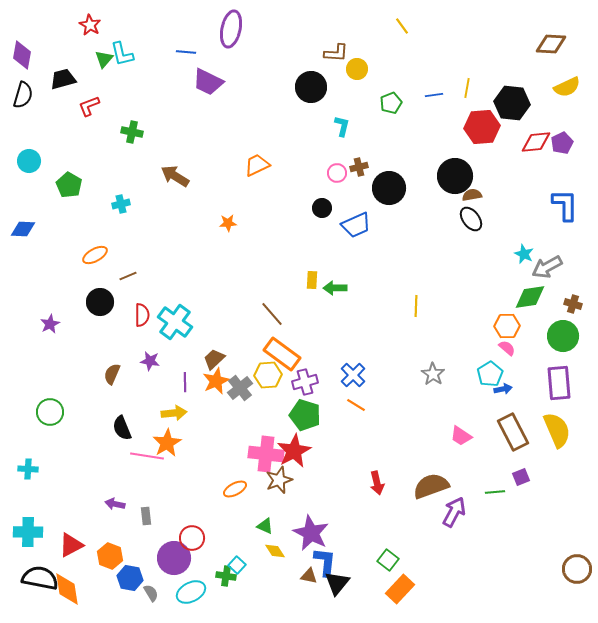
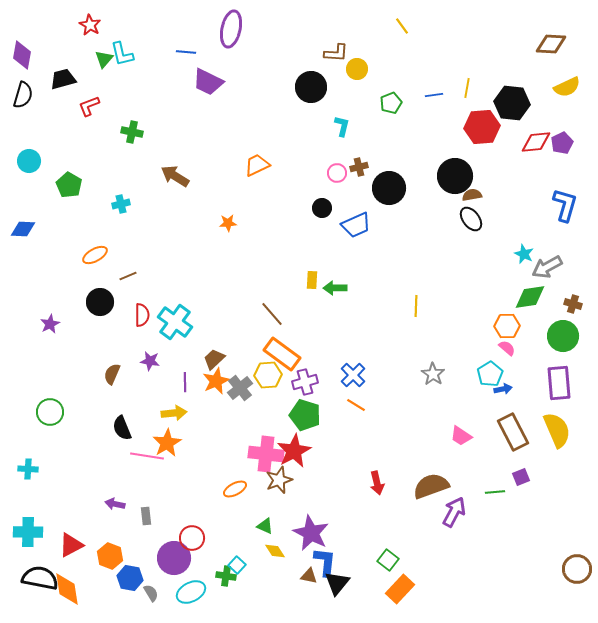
blue L-shape at (565, 205): rotated 16 degrees clockwise
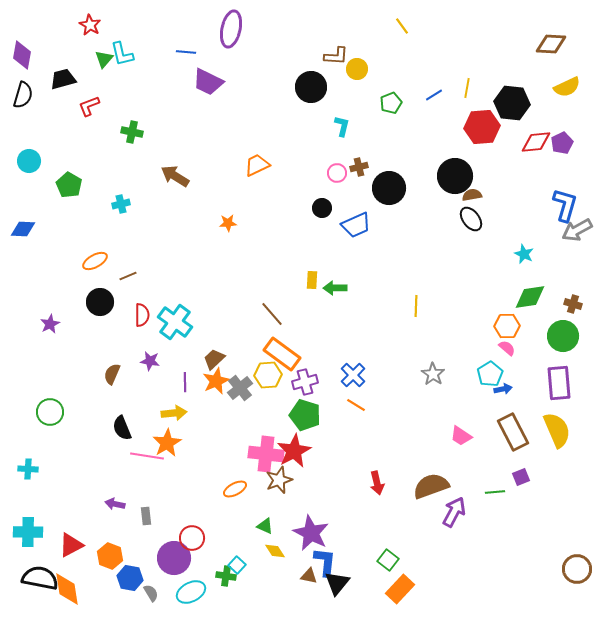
brown L-shape at (336, 53): moved 3 px down
blue line at (434, 95): rotated 24 degrees counterclockwise
orange ellipse at (95, 255): moved 6 px down
gray arrow at (547, 267): moved 30 px right, 37 px up
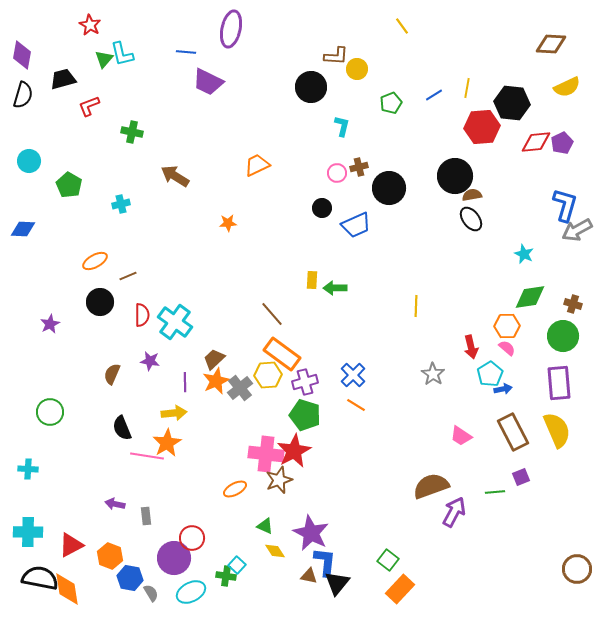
red arrow at (377, 483): moved 94 px right, 136 px up
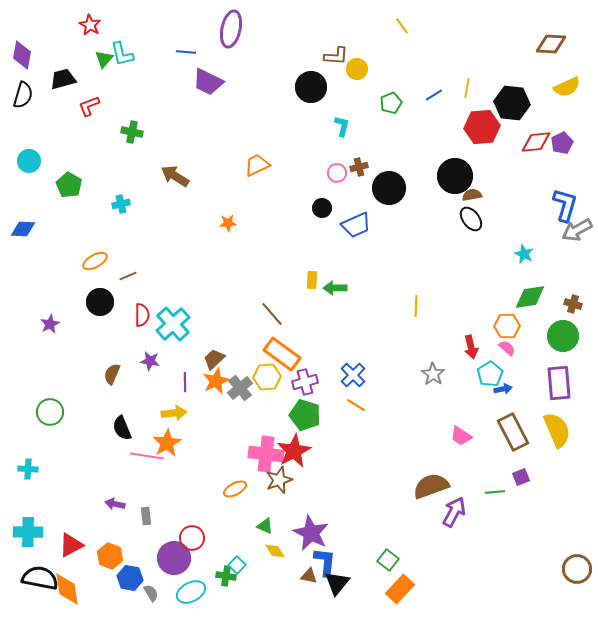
cyan cross at (175, 322): moved 2 px left, 2 px down; rotated 12 degrees clockwise
yellow hexagon at (268, 375): moved 1 px left, 2 px down
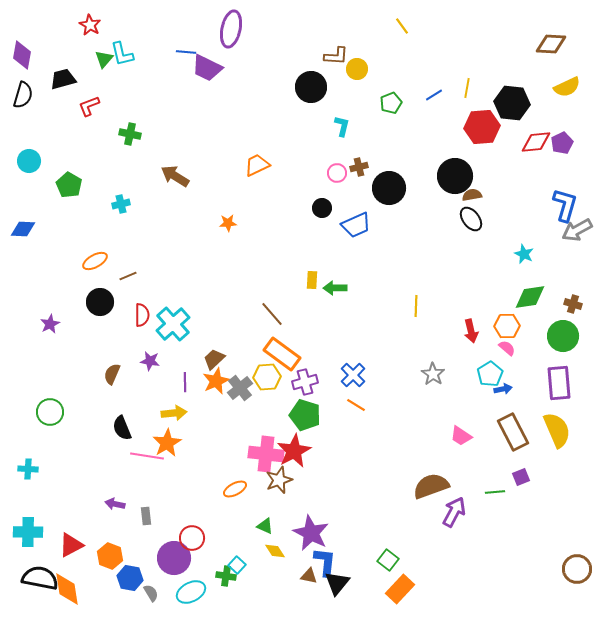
purple trapezoid at (208, 82): moved 1 px left, 14 px up
green cross at (132, 132): moved 2 px left, 2 px down
red arrow at (471, 347): moved 16 px up
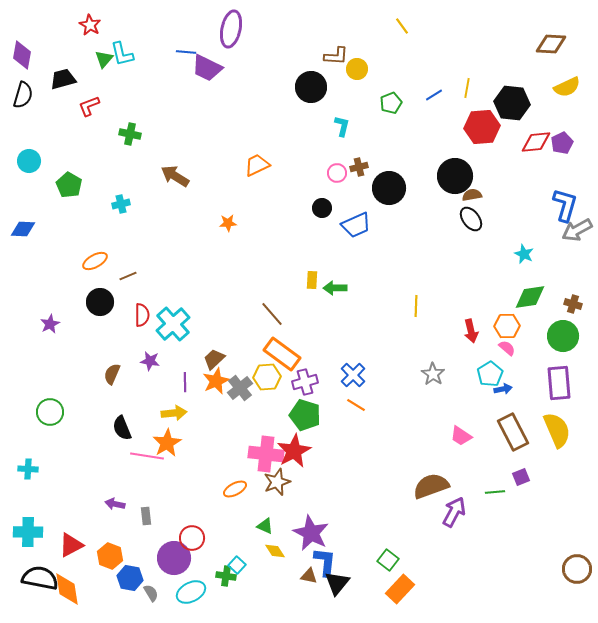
brown star at (279, 480): moved 2 px left, 2 px down
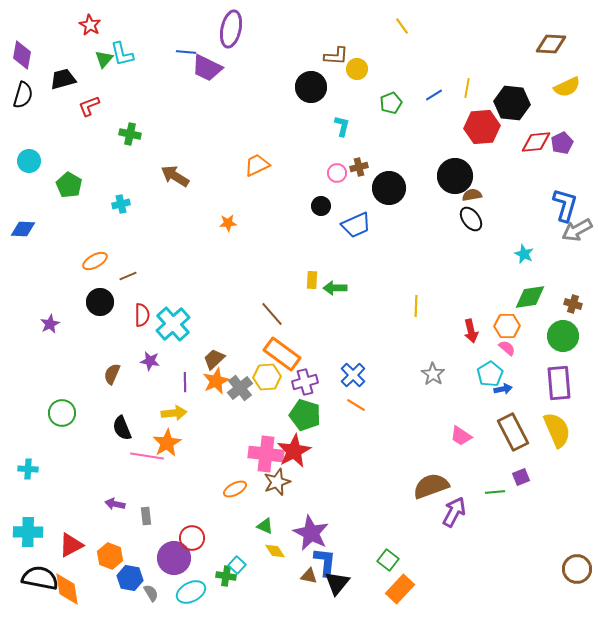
black circle at (322, 208): moved 1 px left, 2 px up
green circle at (50, 412): moved 12 px right, 1 px down
